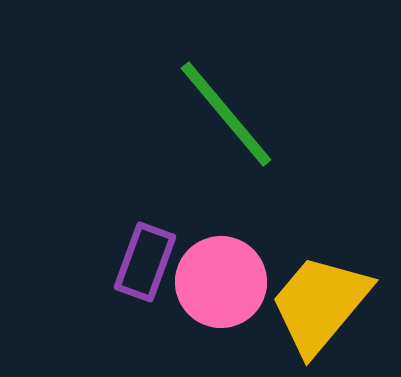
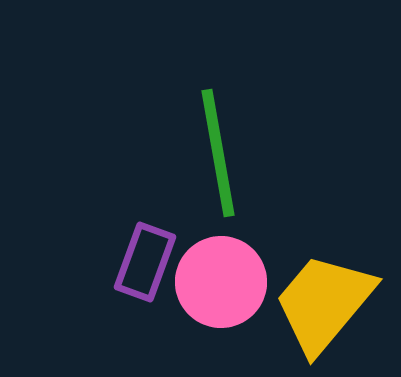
green line: moved 8 px left, 39 px down; rotated 30 degrees clockwise
yellow trapezoid: moved 4 px right, 1 px up
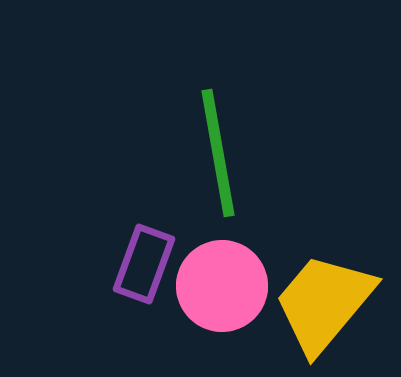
purple rectangle: moved 1 px left, 2 px down
pink circle: moved 1 px right, 4 px down
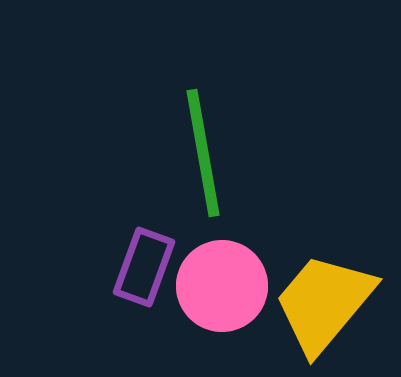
green line: moved 15 px left
purple rectangle: moved 3 px down
